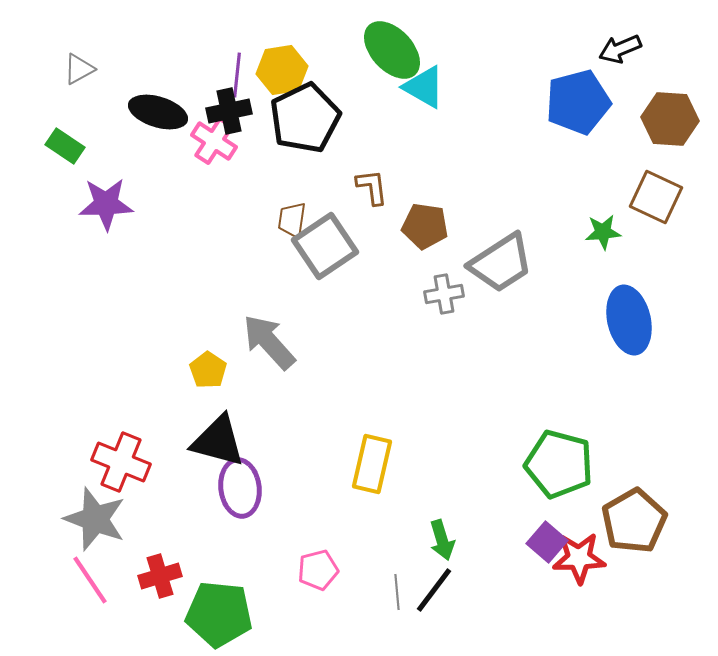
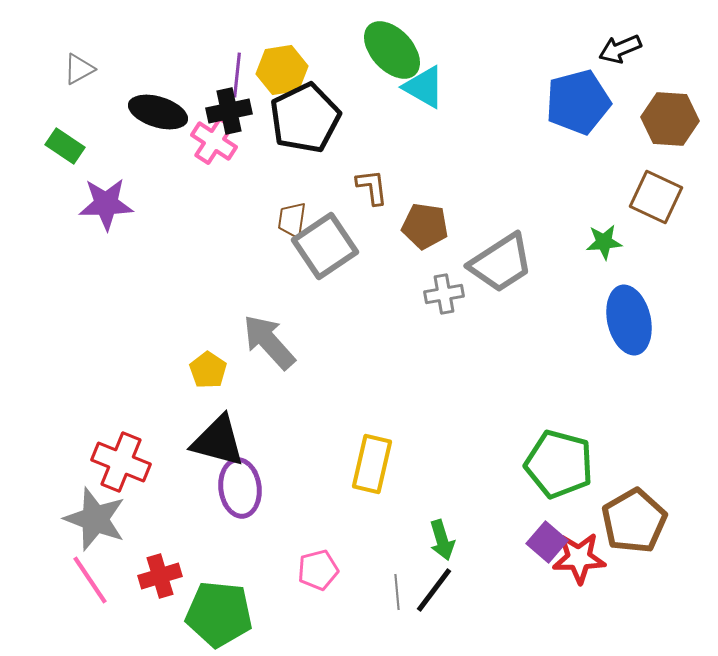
green star at (603, 232): moved 1 px right, 10 px down
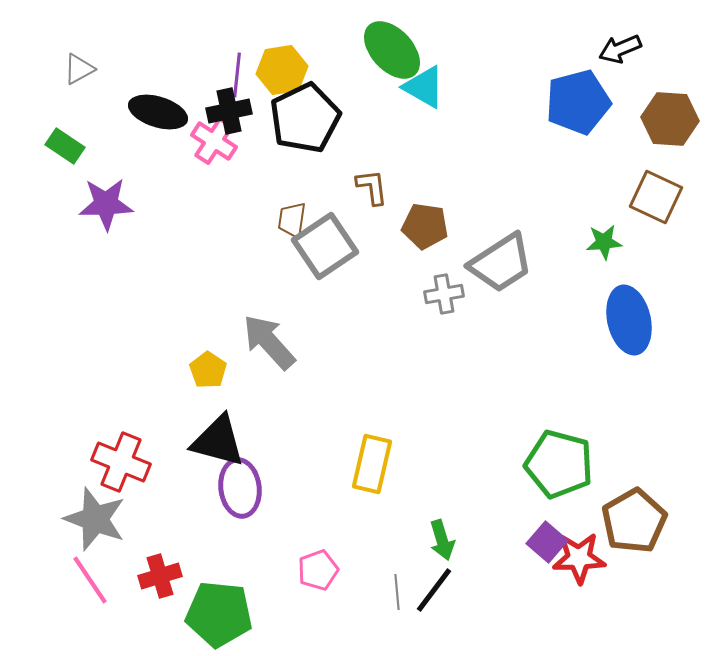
pink pentagon at (318, 570): rotated 6 degrees counterclockwise
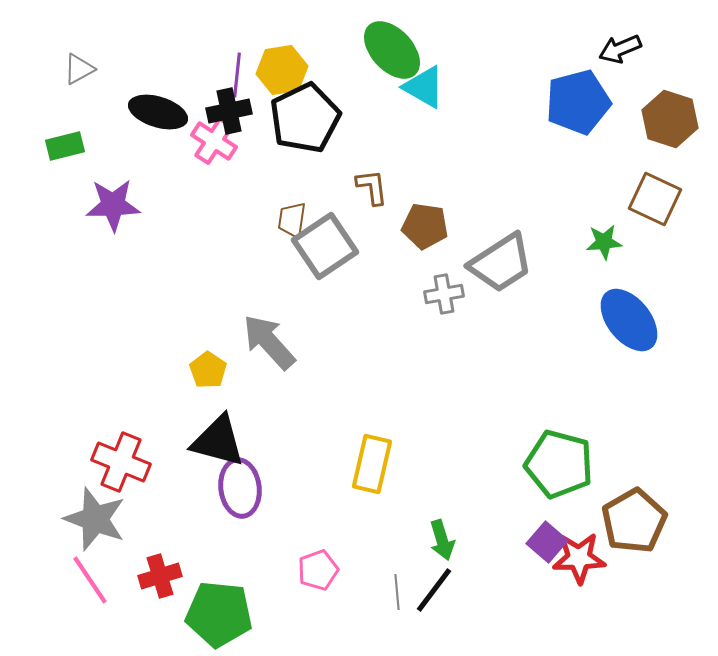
brown hexagon at (670, 119): rotated 14 degrees clockwise
green rectangle at (65, 146): rotated 48 degrees counterclockwise
brown square at (656, 197): moved 1 px left, 2 px down
purple star at (106, 204): moved 7 px right, 1 px down
blue ellipse at (629, 320): rotated 26 degrees counterclockwise
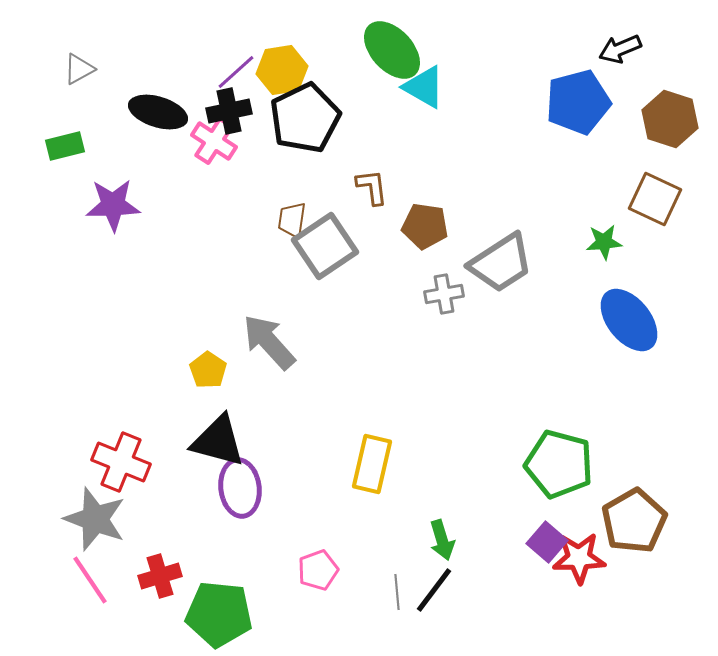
purple line at (237, 75): moved 1 px left, 3 px up; rotated 42 degrees clockwise
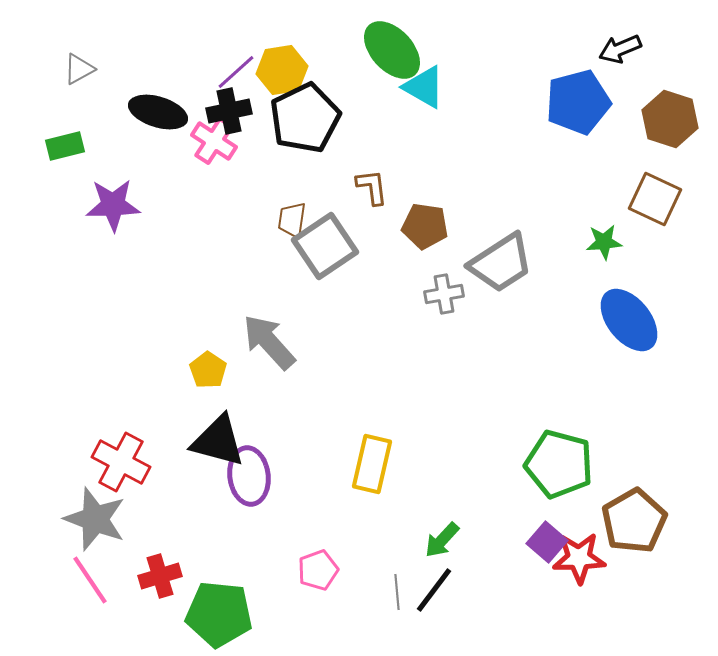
red cross at (121, 462): rotated 6 degrees clockwise
purple ellipse at (240, 488): moved 9 px right, 12 px up
green arrow at (442, 540): rotated 60 degrees clockwise
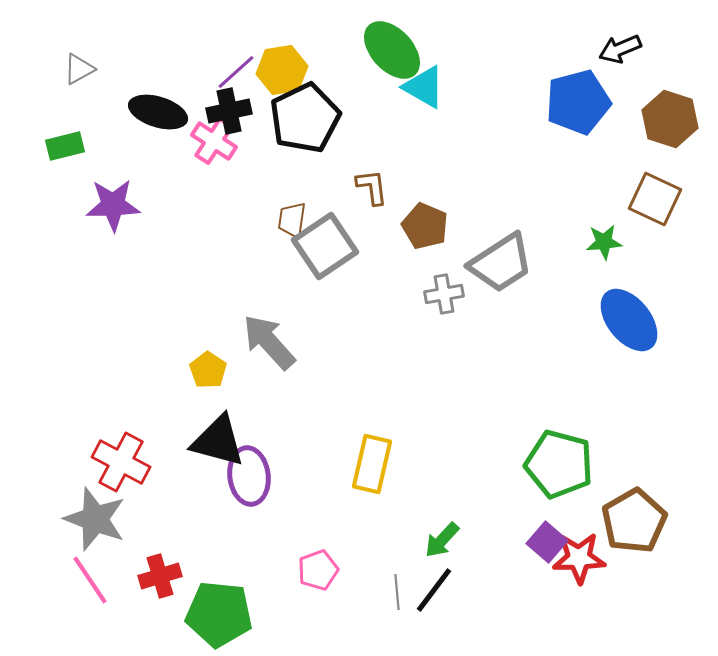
brown pentagon at (425, 226): rotated 15 degrees clockwise
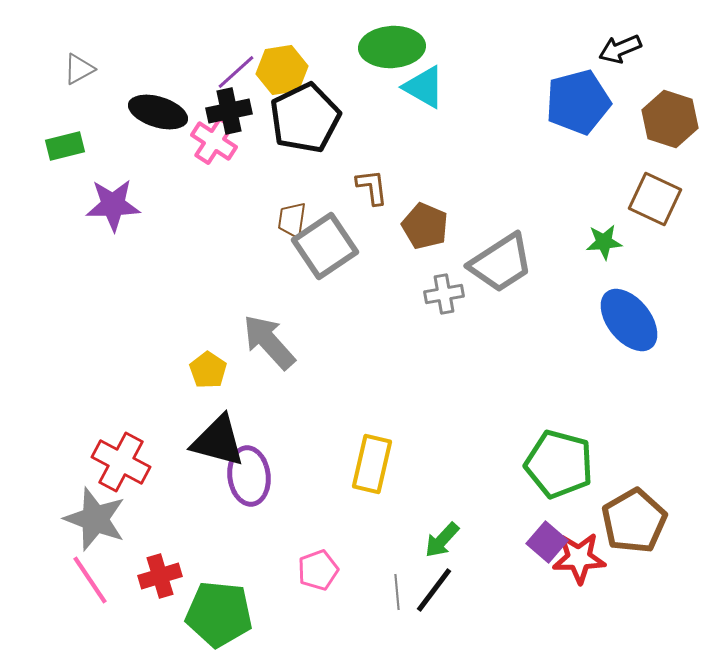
green ellipse at (392, 50): moved 3 px up; rotated 50 degrees counterclockwise
